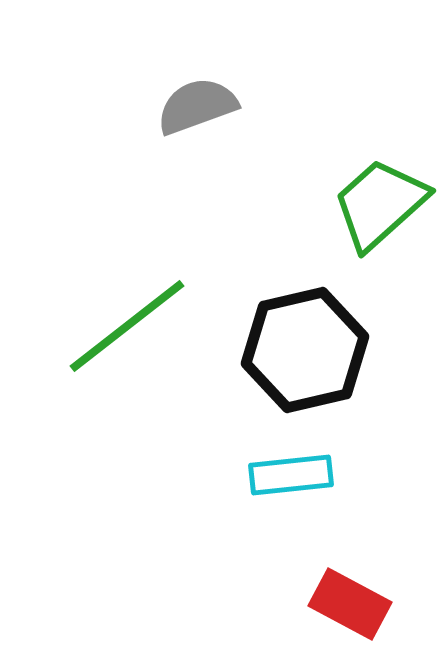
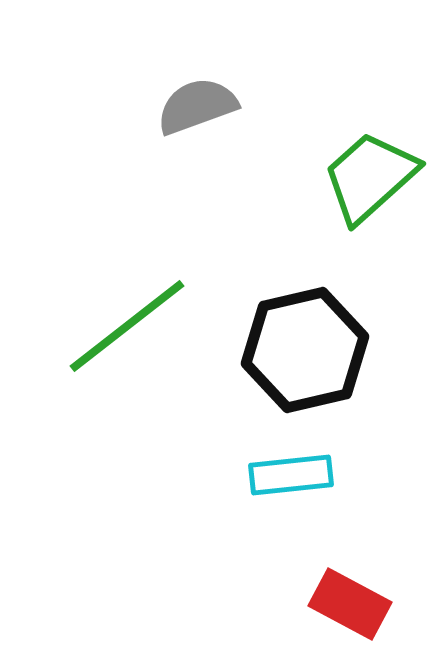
green trapezoid: moved 10 px left, 27 px up
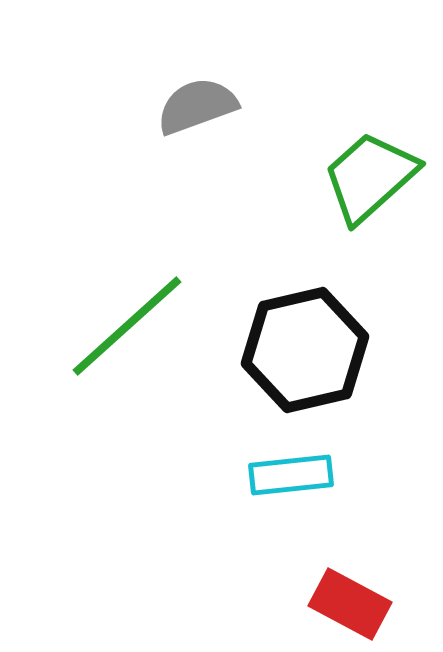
green line: rotated 4 degrees counterclockwise
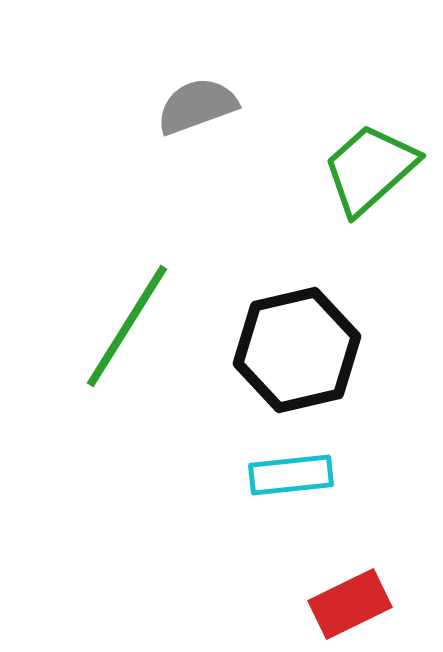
green trapezoid: moved 8 px up
green line: rotated 16 degrees counterclockwise
black hexagon: moved 8 px left
red rectangle: rotated 54 degrees counterclockwise
